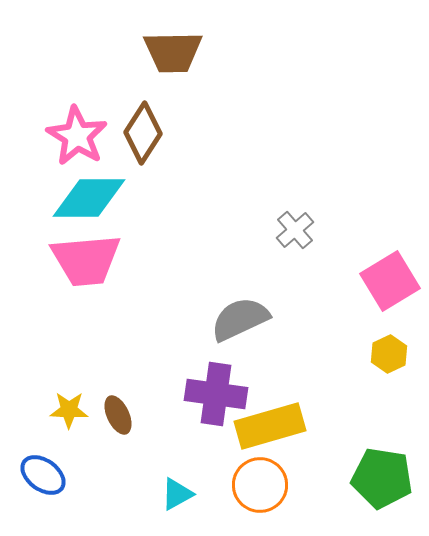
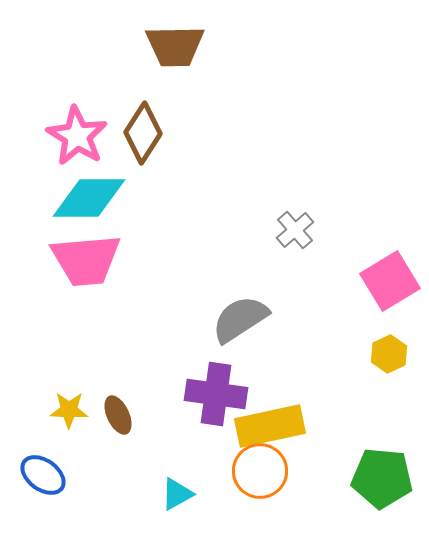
brown trapezoid: moved 2 px right, 6 px up
gray semicircle: rotated 8 degrees counterclockwise
yellow rectangle: rotated 4 degrees clockwise
green pentagon: rotated 4 degrees counterclockwise
orange circle: moved 14 px up
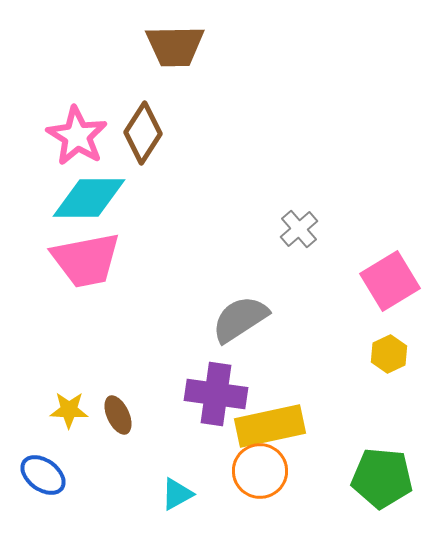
gray cross: moved 4 px right, 1 px up
pink trapezoid: rotated 6 degrees counterclockwise
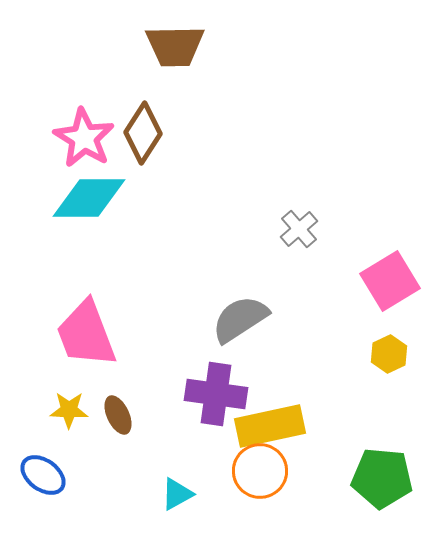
pink star: moved 7 px right, 2 px down
pink trapezoid: moved 74 px down; rotated 80 degrees clockwise
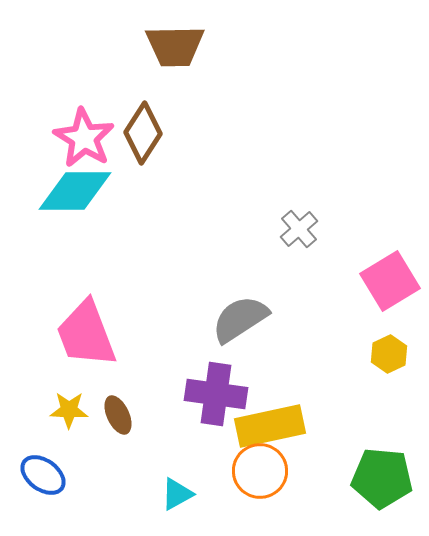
cyan diamond: moved 14 px left, 7 px up
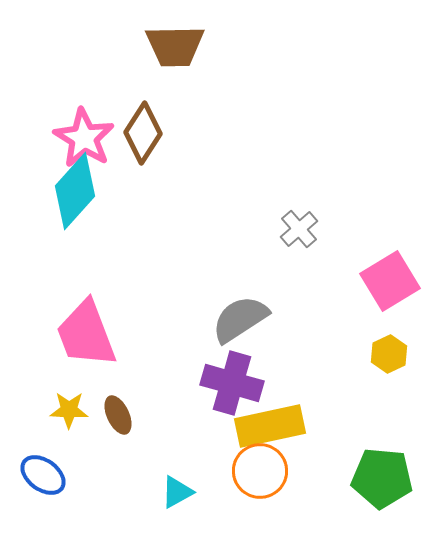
cyan diamond: rotated 48 degrees counterclockwise
purple cross: moved 16 px right, 11 px up; rotated 8 degrees clockwise
cyan triangle: moved 2 px up
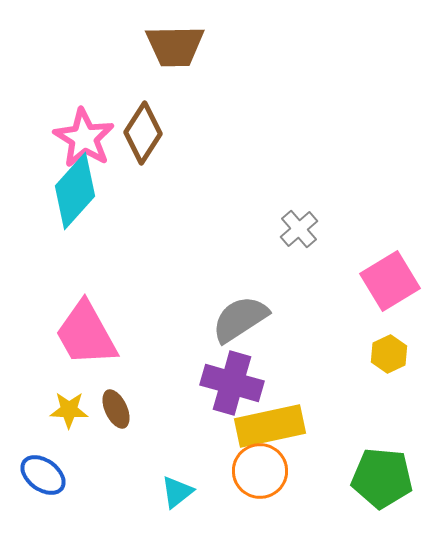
pink trapezoid: rotated 8 degrees counterclockwise
brown ellipse: moved 2 px left, 6 px up
cyan triangle: rotated 9 degrees counterclockwise
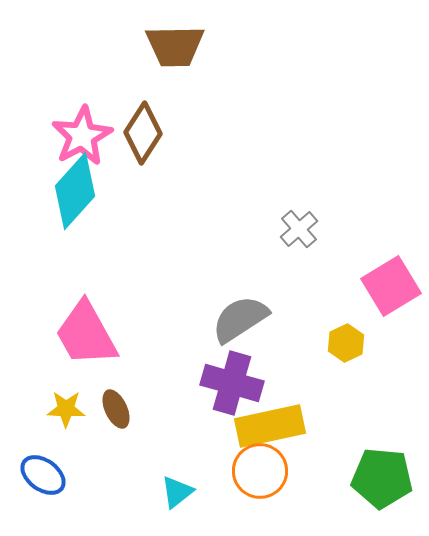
pink star: moved 2 px left, 2 px up; rotated 12 degrees clockwise
pink square: moved 1 px right, 5 px down
yellow hexagon: moved 43 px left, 11 px up
yellow star: moved 3 px left, 1 px up
